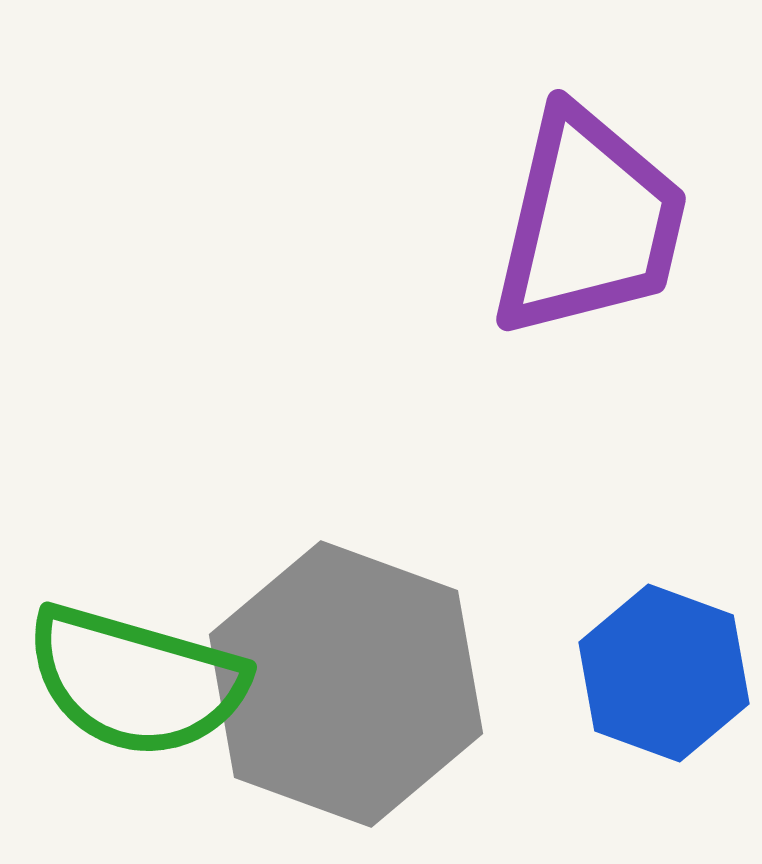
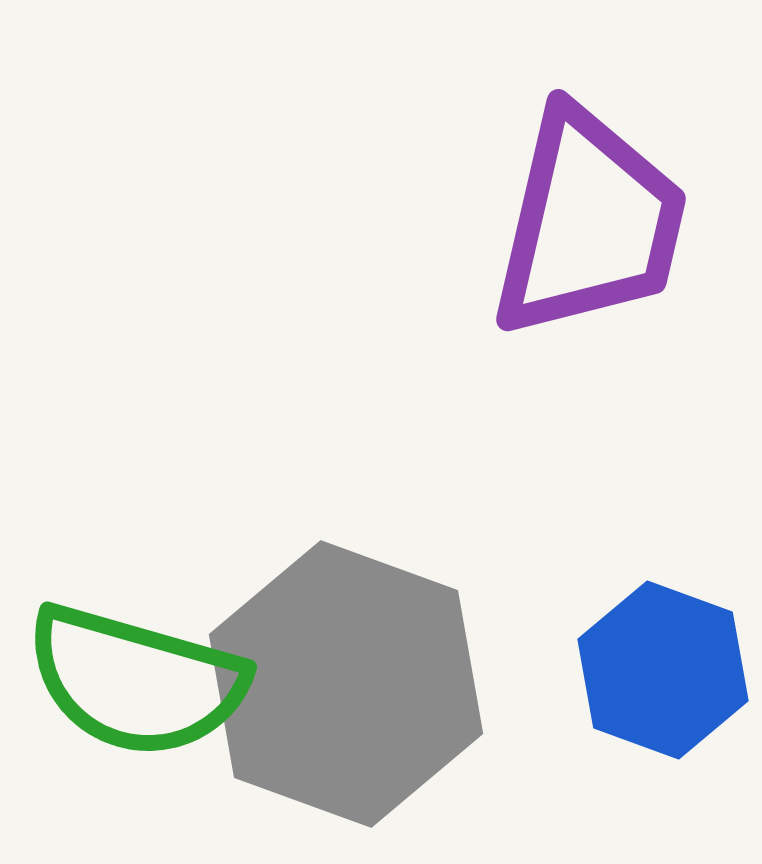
blue hexagon: moved 1 px left, 3 px up
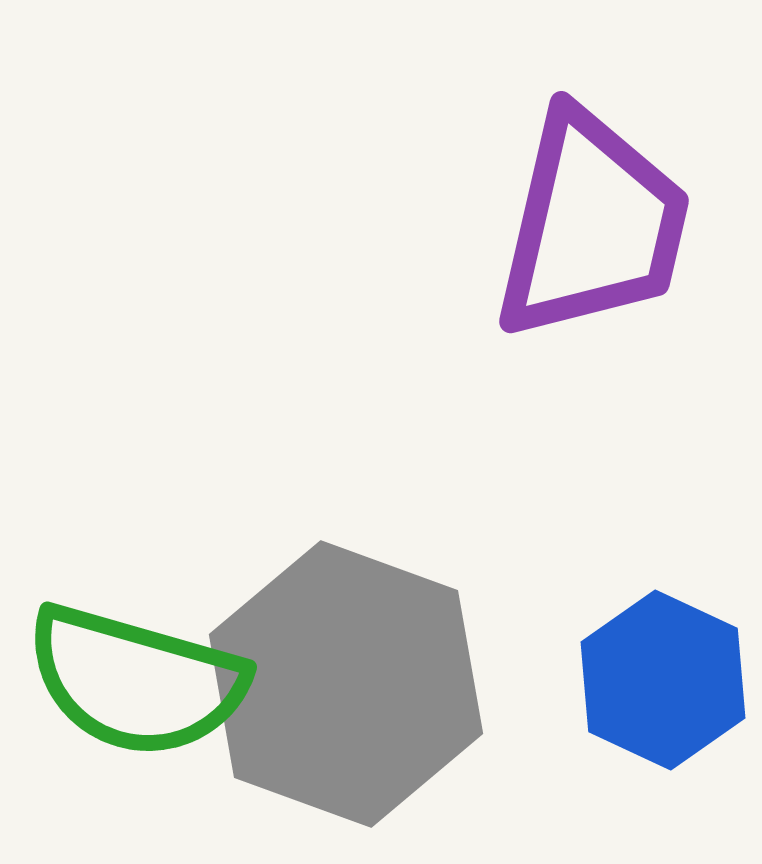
purple trapezoid: moved 3 px right, 2 px down
blue hexagon: moved 10 px down; rotated 5 degrees clockwise
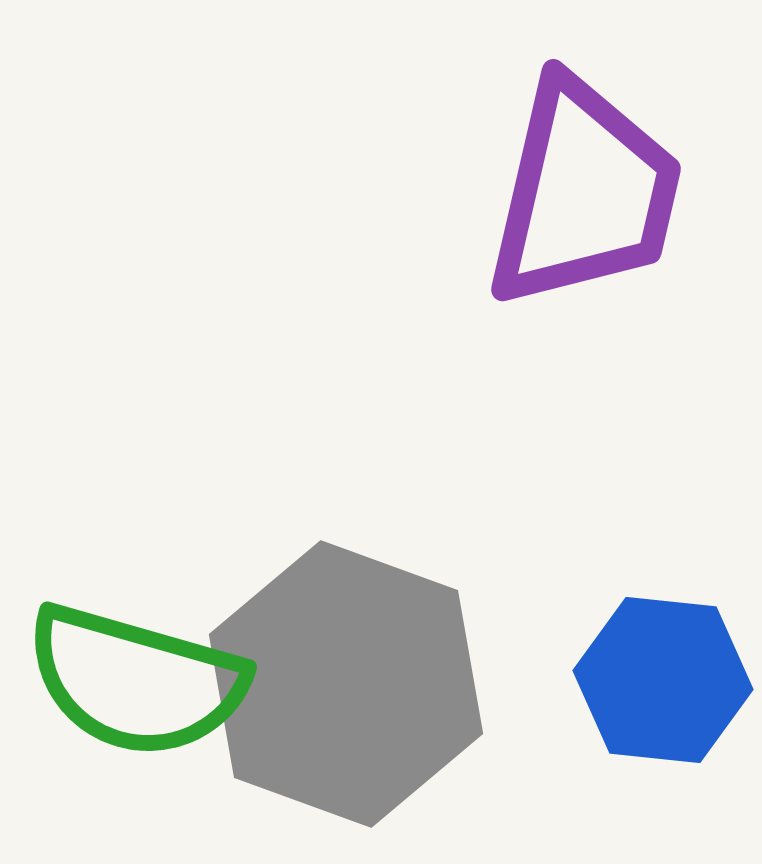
purple trapezoid: moved 8 px left, 32 px up
blue hexagon: rotated 19 degrees counterclockwise
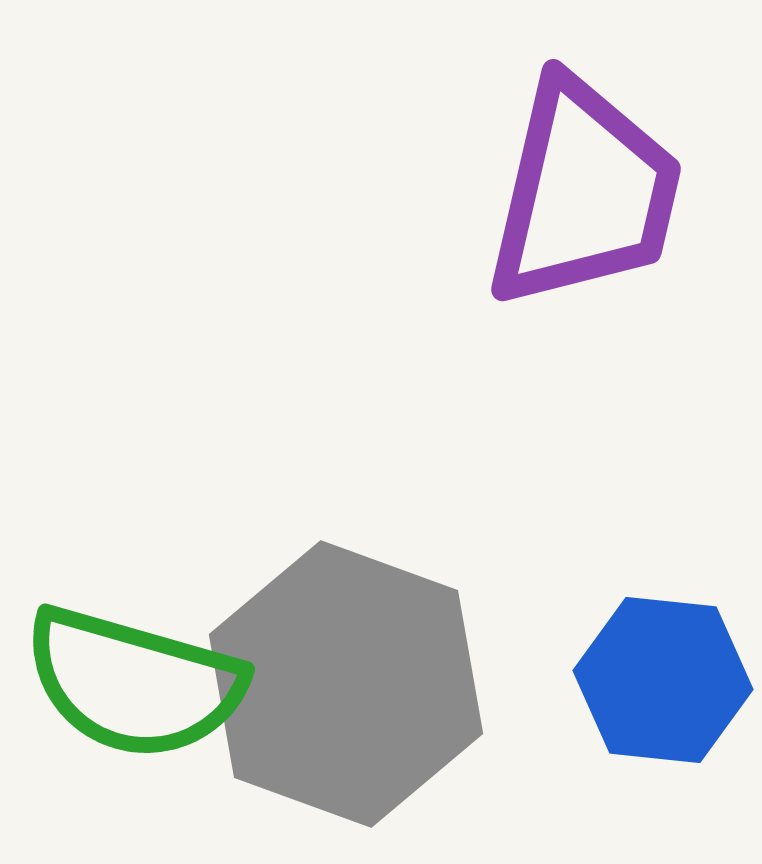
green semicircle: moved 2 px left, 2 px down
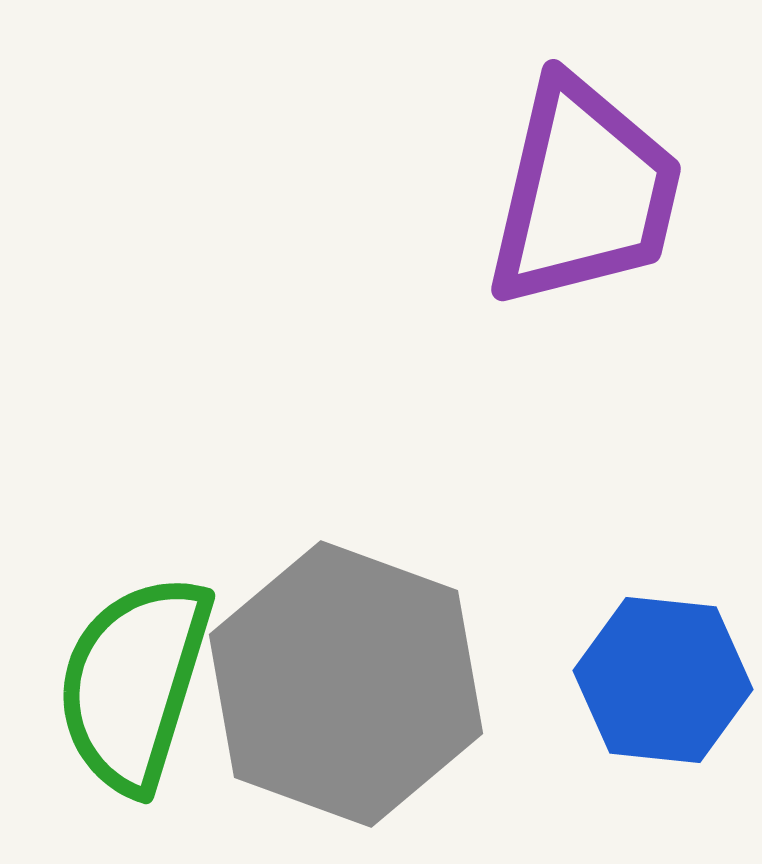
green semicircle: rotated 91 degrees clockwise
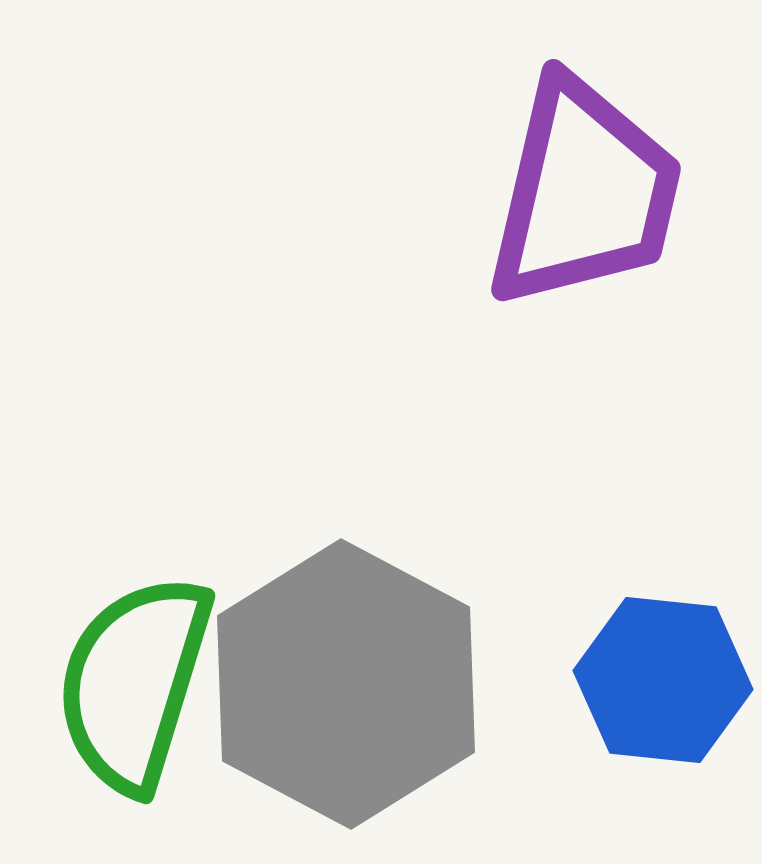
gray hexagon: rotated 8 degrees clockwise
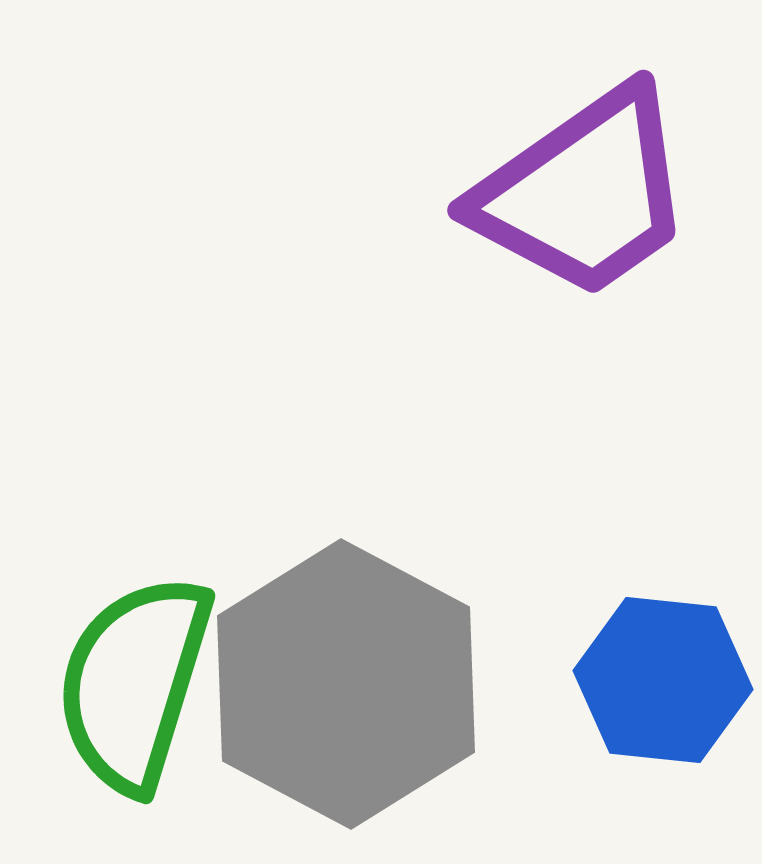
purple trapezoid: rotated 42 degrees clockwise
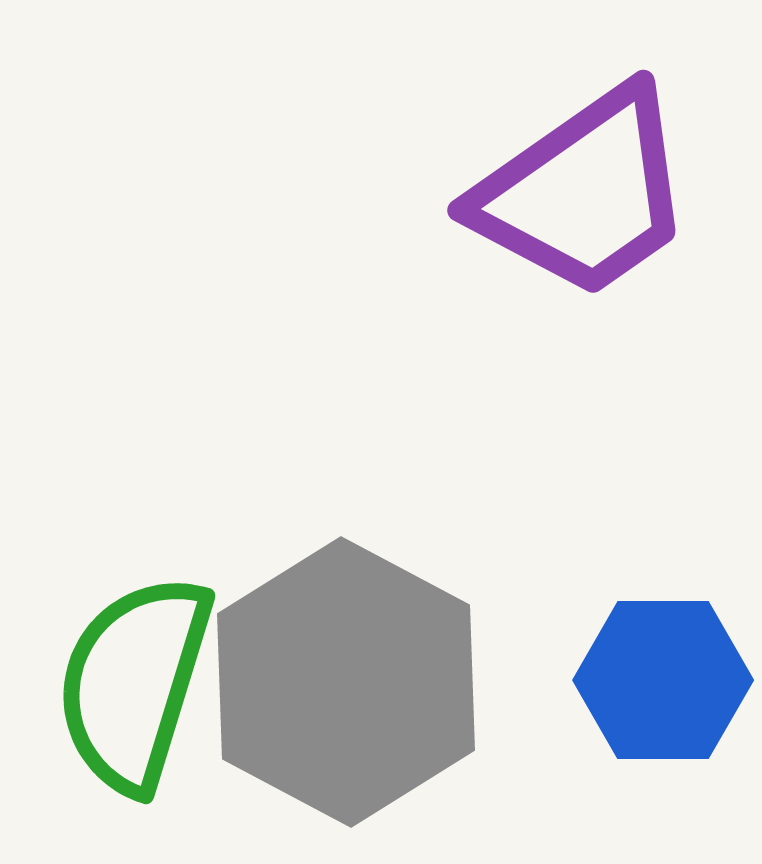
blue hexagon: rotated 6 degrees counterclockwise
gray hexagon: moved 2 px up
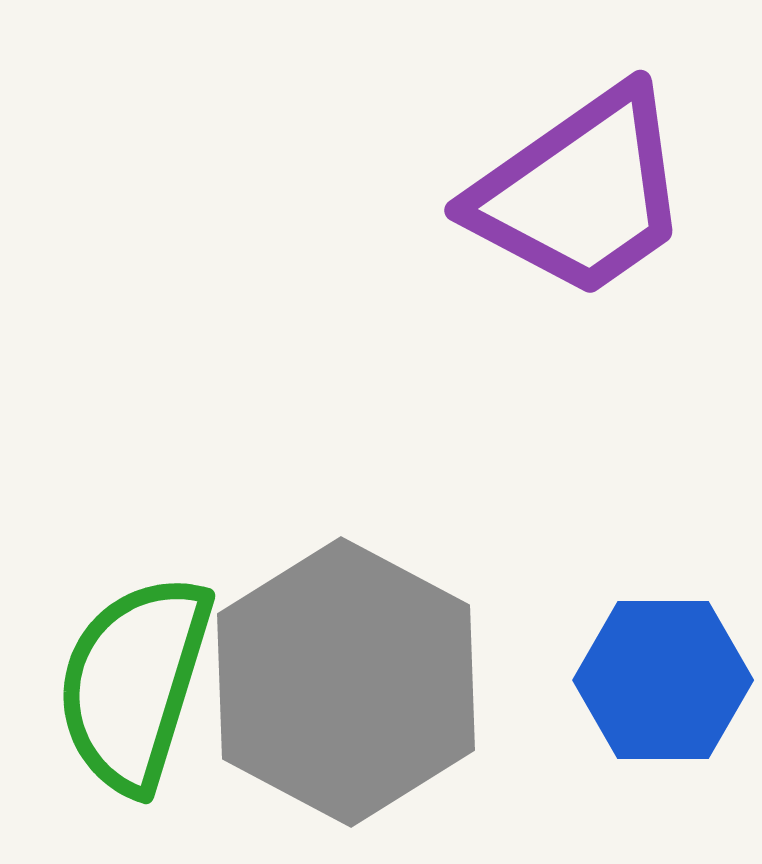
purple trapezoid: moved 3 px left
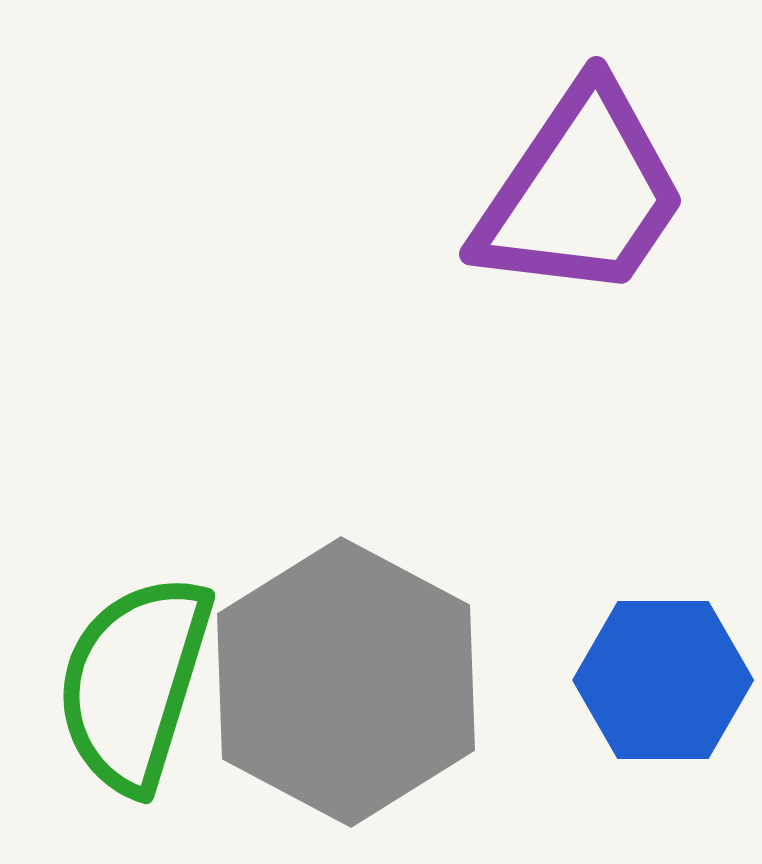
purple trapezoid: rotated 21 degrees counterclockwise
